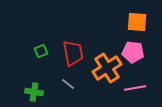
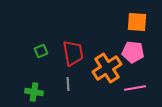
gray line: rotated 48 degrees clockwise
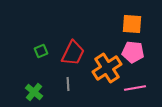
orange square: moved 5 px left, 2 px down
red trapezoid: rotated 36 degrees clockwise
green cross: rotated 30 degrees clockwise
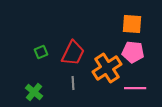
green square: moved 1 px down
gray line: moved 5 px right, 1 px up
pink line: rotated 10 degrees clockwise
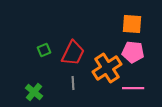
green square: moved 3 px right, 2 px up
pink line: moved 2 px left
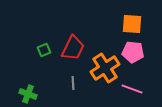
red trapezoid: moved 5 px up
orange cross: moved 2 px left
pink line: moved 1 px left, 1 px down; rotated 20 degrees clockwise
green cross: moved 6 px left, 2 px down; rotated 18 degrees counterclockwise
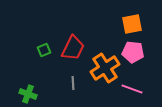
orange square: rotated 15 degrees counterclockwise
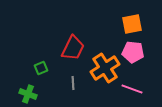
green square: moved 3 px left, 18 px down
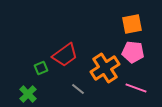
red trapezoid: moved 8 px left, 7 px down; rotated 28 degrees clockwise
gray line: moved 5 px right, 6 px down; rotated 48 degrees counterclockwise
pink line: moved 4 px right, 1 px up
green cross: rotated 24 degrees clockwise
